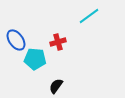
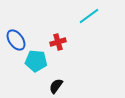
cyan pentagon: moved 1 px right, 2 px down
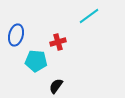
blue ellipse: moved 5 px up; rotated 50 degrees clockwise
